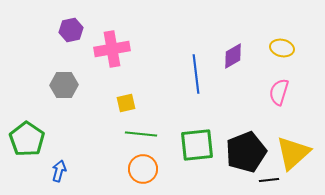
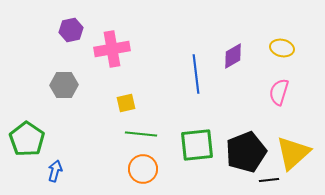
blue arrow: moved 4 px left
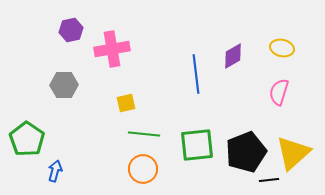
green line: moved 3 px right
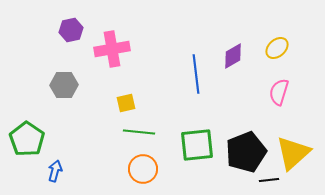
yellow ellipse: moved 5 px left; rotated 55 degrees counterclockwise
green line: moved 5 px left, 2 px up
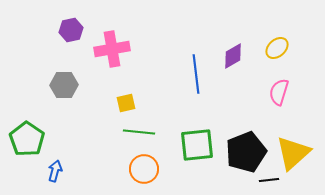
orange circle: moved 1 px right
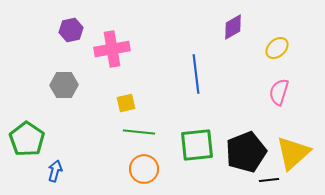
purple diamond: moved 29 px up
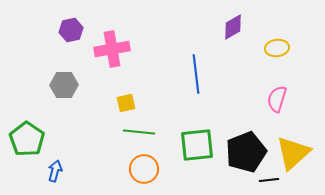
yellow ellipse: rotated 35 degrees clockwise
pink semicircle: moved 2 px left, 7 px down
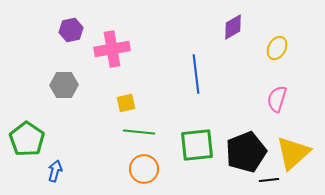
yellow ellipse: rotated 55 degrees counterclockwise
